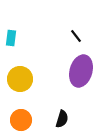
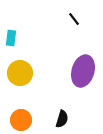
black line: moved 2 px left, 17 px up
purple ellipse: moved 2 px right
yellow circle: moved 6 px up
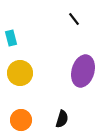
cyan rectangle: rotated 21 degrees counterclockwise
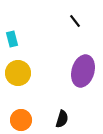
black line: moved 1 px right, 2 px down
cyan rectangle: moved 1 px right, 1 px down
yellow circle: moved 2 px left
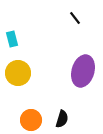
black line: moved 3 px up
orange circle: moved 10 px right
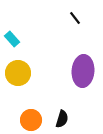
cyan rectangle: rotated 28 degrees counterclockwise
purple ellipse: rotated 12 degrees counterclockwise
